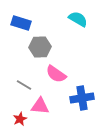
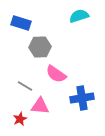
cyan semicircle: moved 1 px right, 3 px up; rotated 48 degrees counterclockwise
gray line: moved 1 px right, 1 px down
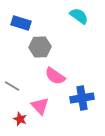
cyan semicircle: rotated 54 degrees clockwise
pink semicircle: moved 1 px left, 2 px down
gray line: moved 13 px left
pink triangle: rotated 42 degrees clockwise
red star: rotated 24 degrees counterclockwise
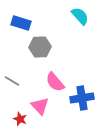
cyan semicircle: moved 1 px right; rotated 12 degrees clockwise
pink semicircle: moved 6 px down; rotated 15 degrees clockwise
gray line: moved 5 px up
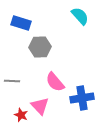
gray line: rotated 28 degrees counterclockwise
red star: moved 1 px right, 4 px up
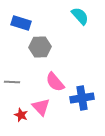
gray line: moved 1 px down
pink triangle: moved 1 px right, 1 px down
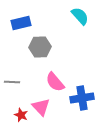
blue rectangle: rotated 30 degrees counterclockwise
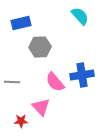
blue cross: moved 23 px up
red star: moved 6 px down; rotated 24 degrees counterclockwise
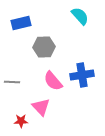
gray hexagon: moved 4 px right
pink semicircle: moved 2 px left, 1 px up
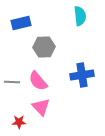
cyan semicircle: rotated 36 degrees clockwise
pink semicircle: moved 15 px left
red star: moved 2 px left, 1 px down
